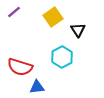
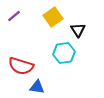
purple line: moved 4 px down
cyan hexagon: moved 2 px right, 4 px up; rotated 20 degrees clockwise
red semicircle: moved 1 px right, 1 px up
blue triangle: rotated 14 degrees clockwise
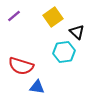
black triangle: moved 1 px left, 2 px down; rotated 14 degrees counterclockwise
cyan hexagon: moved 1 px up
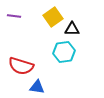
purple line: rotated 48 degrees clockwise
black triangle: moved 5 px left, 3 px up; rotated 42 degrees counterclockwise
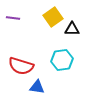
purple line: moved 1 px left, 2 px down
cyan hexagon: moved 2 px left, 8 px down
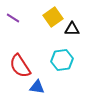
purple line: rotated 24 degrees clockwise
red semicircle: moved 1 px left; rotated 40 degrees clockwise
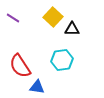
yellow square: rotated 12 degrees counterclockwise
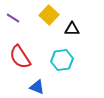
yellow square: moved 4 px left, 2 px up
red semicircle: moved 9 px up
blue triangle: rotated 14 degrees clockwise
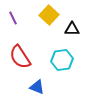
purple line: rotated 32 degrees clockwise
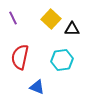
yellow square: moved 2 px right, 4 px down
red semicircle: rotated 45 degrees clockwise
